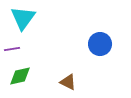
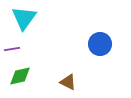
cyan triangle: moved 1 px right
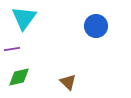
blue circle: moved 4 px left, 18 px up
green diamond: moved 1 px left, 1 px down
brown triangle: rotated 18 degrees clockwise
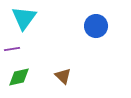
brown triangle: moved 5 px left, 6 px up
